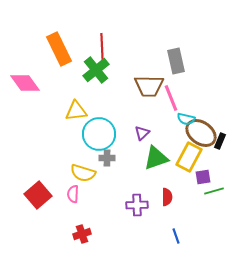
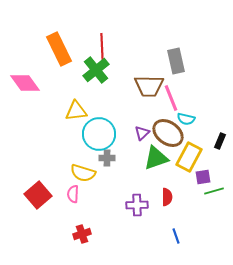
brown ellipse: moved 33 px left
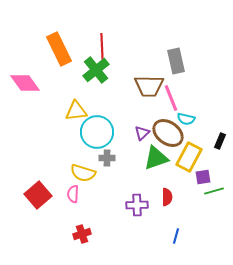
cyan circle: moved 2 px left, 2 px up
blue line: rotated 35 degrees clockwise
